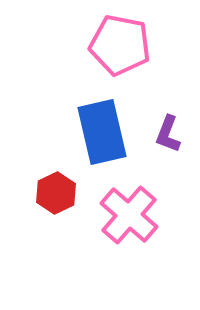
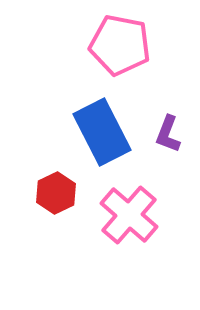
blue rectangle: rotated 14 degrees counterclockwise
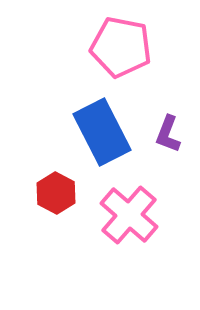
pink pentagon: moved 1 px right, 2 px down
red hexagon: rotated 6 degrees counterclockwise
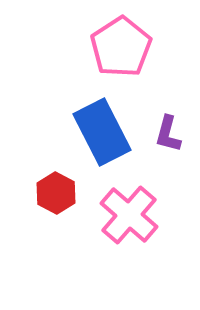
pink pentagon: rotated 28 degrees clockwise
purple L-shape: rotated 6 degrees counterclockwise
